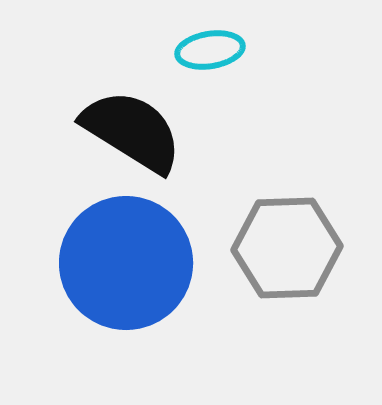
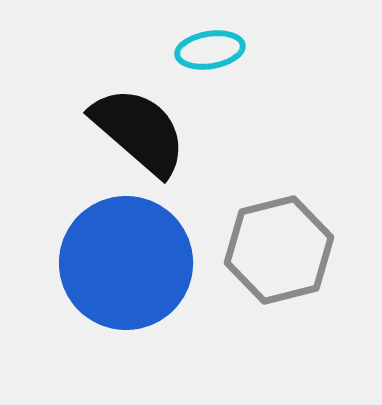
black semicircle: moved 7 px right; rotated 9 degrees clockwise
gray hexagon: moved 8 px left, 2 px down; rotated 12 degrees counterclockwise
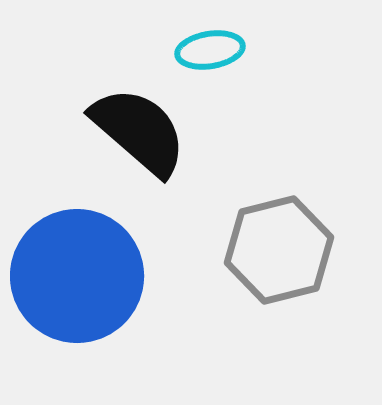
blue circle: moved 49 px left, 13 px down
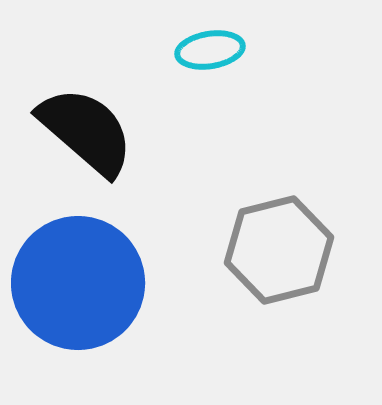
black semicircle: moved 53 px left
blue circle: moved 1 px right, 7 px down
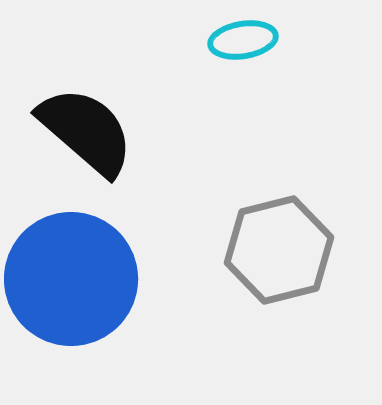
cyan ellipse: moved 33 px right, 10 px up
blue circle: moved 7 px left, 4 px up
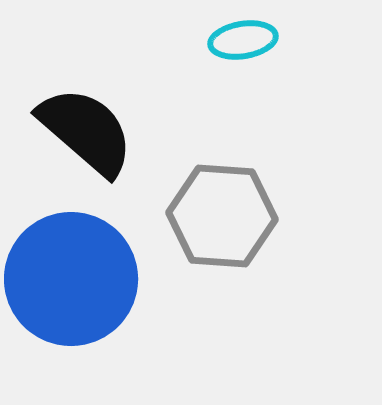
gray hexagon: moved 57 px left, 34 px up; rotated 18 degrees clockwise
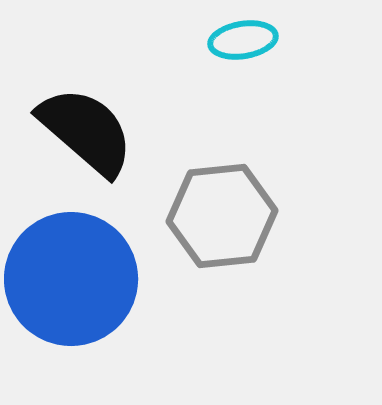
gray hexagon: rotated 10 degrees counterclockwise
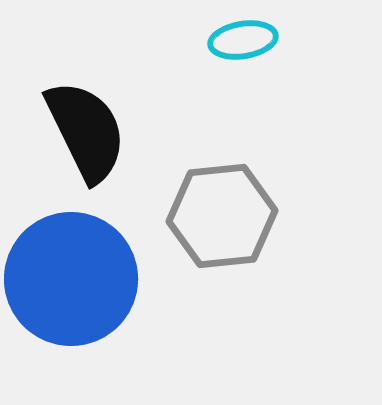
black semicircle: rotated 23 degrees clockwise
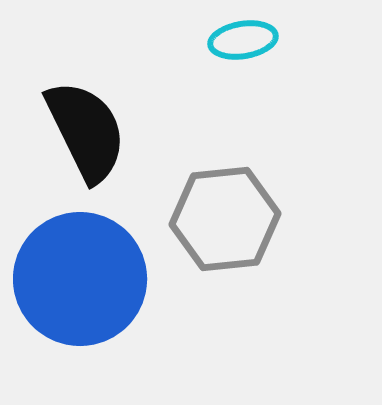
gray hexagon: moved 3 px right, 3 px down
blue circle: moved 9 px right
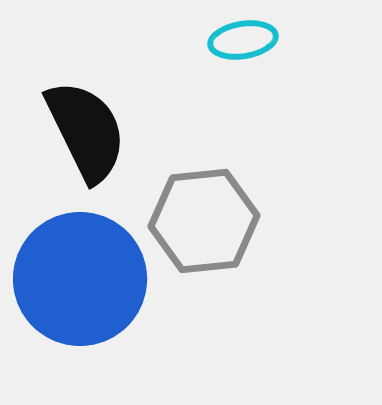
gray hexagon: moved 21 px left, 2 px down
